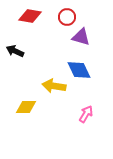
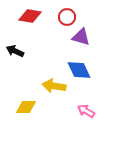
pink arrow: moved 3 px up; rotated 90 degrees counterclockwise
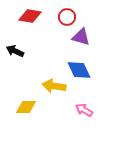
pink arrow: moved 2 px left, 1 px up
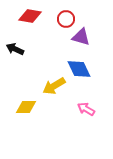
red circle: moved 1 px left, 2 px down
black arrow: moved 2 px up
blue diamond: moved 1 px up
yellow arrow: rotated 40 degrees counterclockwise
pink arrow: moved 2 px right, 1 px up
